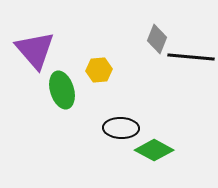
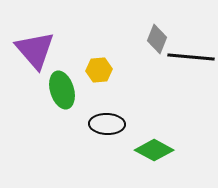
black ellipse: moved 14 px left, 4 px up
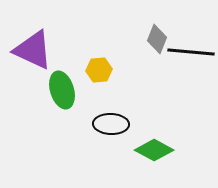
purple triangle: moved 2 px left; rotated 24 degrees counterclockwise
black line: moved 5 px up
black ellipse: moved 4 px right
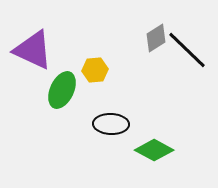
gray diamond: moved 1 px left, 1 px up; rotated 36 degrees clockwise
black line: moved 4 px left, 2 px up; rotated 39 degrees clockwise
yellow hexagon: moved 4 px left
green ellipse: rotated 42 degrees clockwise
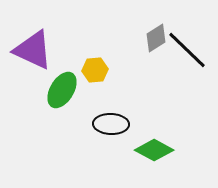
green ellipse: rotated 6 degrees clockwise
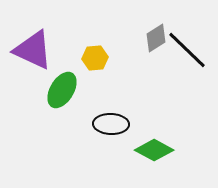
yellow hexagon: moved 12 px up
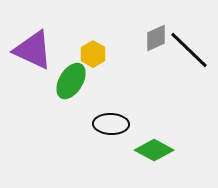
gray diamond: rotated 8 degrees clockwise
black line: moved 2 px right
yellow hexagon: moved 2 px left, 4 px up; rotated 25 degrees counterclockwise
green ellipse: moved 9 px right, 9 px up
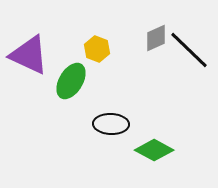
purple triangle: moved 4 px left, 5 px down
yellow hexagon: moved 4 px right, 5 px up; rotated 10 degrees counterclockwise
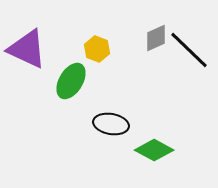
purple triangle: moved 2 px left, 6 px up
black ellipse: rotated 8 degrees clockwise
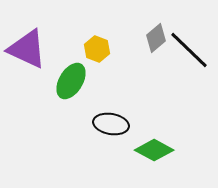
gray diamond: rotated 16 degrees counterclockwise
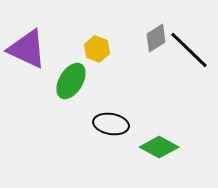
gray diamond: rotated 8 degrees clockwise
green diamond: moved 5 px right, 3 px up
